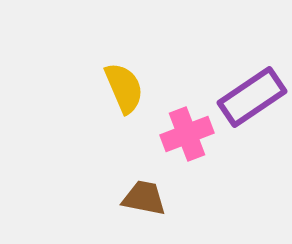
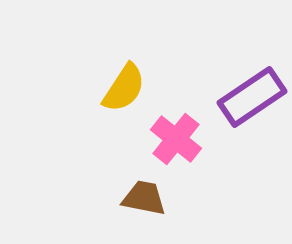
yellow semicircle: rotated 56 degrees clockwise
pink cross: moved 11 px left, 5 px down; rotated 30 degrees counterclockwise
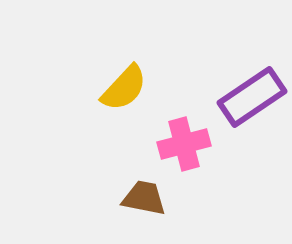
yellow semicircle: rotated 10 degrees clockwise
pink cross: moved 8 px right, 5 px down; rotated 36 degrees clockwise
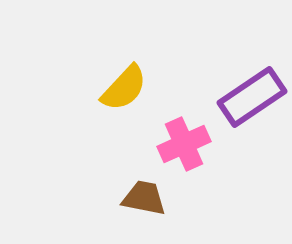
pink cross: rotated 9 degrees counterclockwise
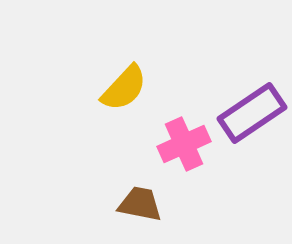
purple rectangle: moved 16 px down
brown trapezoid: moved 4 px left, 6 px down
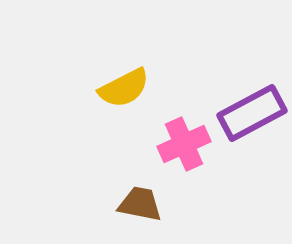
yellow semicircle: rotated 20 degrees clockwise
purple rectangle: rotated 6 degrees clockwise
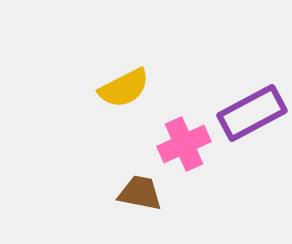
brown trapezoid: moved 11 px up
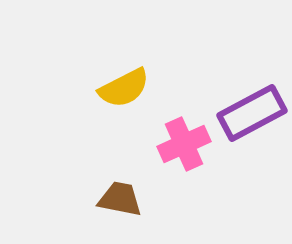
brown trapezoid: moved 20 px left, 6 px down
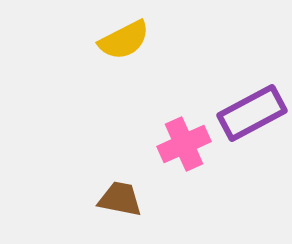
yellow semicircle: moved 48 px up
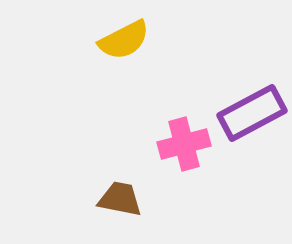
pink cross: rotated 9 degrees clockwise
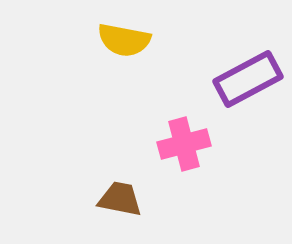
yellow semicircle: rotated 38 degrees clockwise
purple rectangle: moved 4 px left, 34 px up
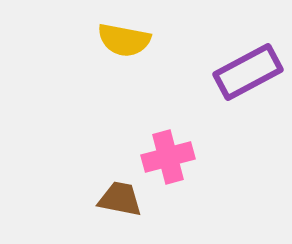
purple rectangle: moved 7 px up
pink cross: moved 16 px left, 13 px down
